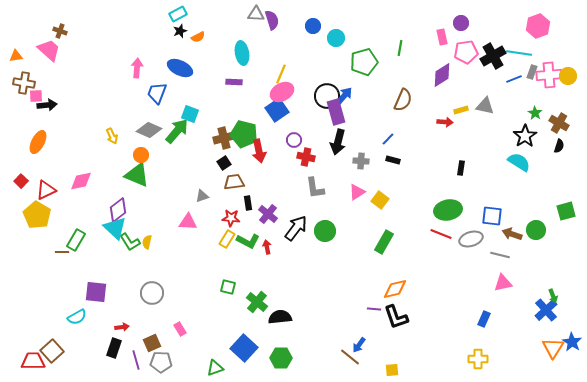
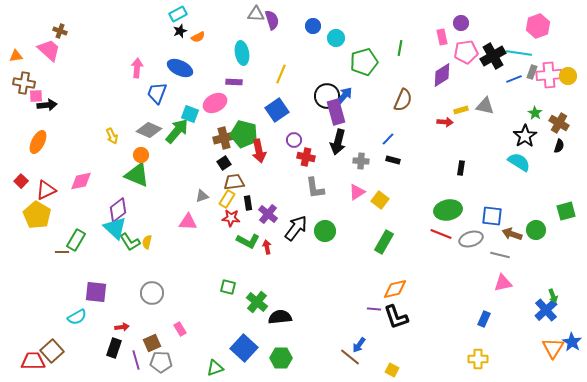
pink ellipse at (282, 92): moved 67 px left, 11 px down
yellow rectangle at (227, 239): moved 40 px up
yellow square at (392, 370): rotated 32 degrees clockwise
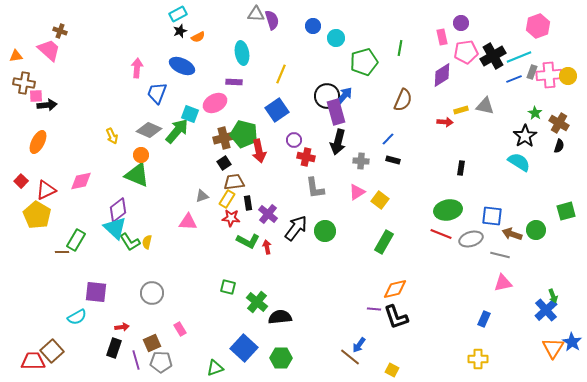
cyan line at (519, 53): moved 4 px down; rotated 30 degrees counterclockwise
blue ellipse at (180, 68): moved 2 px right, 2 px up
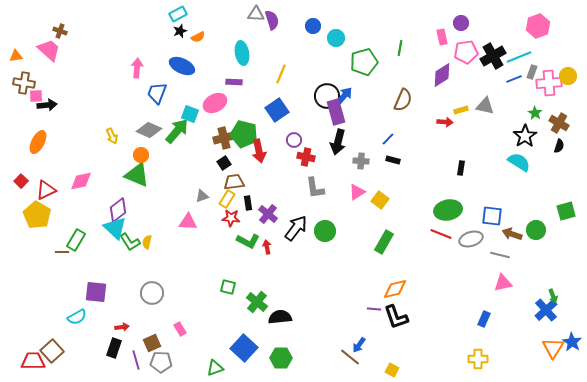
pink cross at (549, 75): moved 8 px down
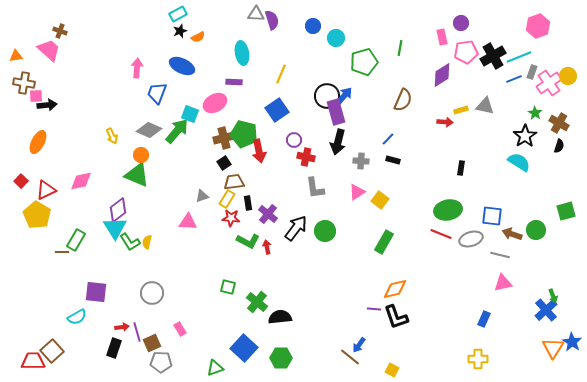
pink cross at (549, 83): rotated 30 degrees counterclockwise
cyan triangle at (115, 228): rotated 15 degrees clockwise
purple line at (136, 360): moved 1 px right, 28 px up
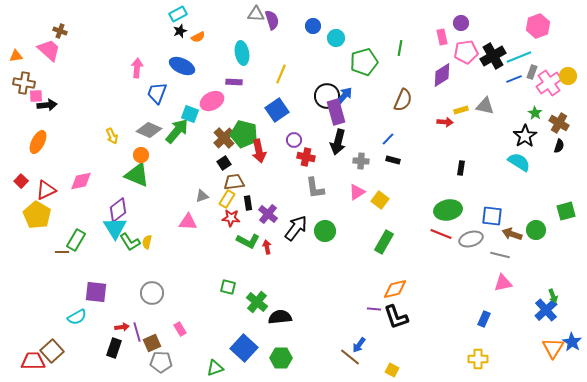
pink ellipse at (215, 103): moved 3 px left, 2 px up
brown cross at (224, 138): rotated 30 degrees counterclockwise
